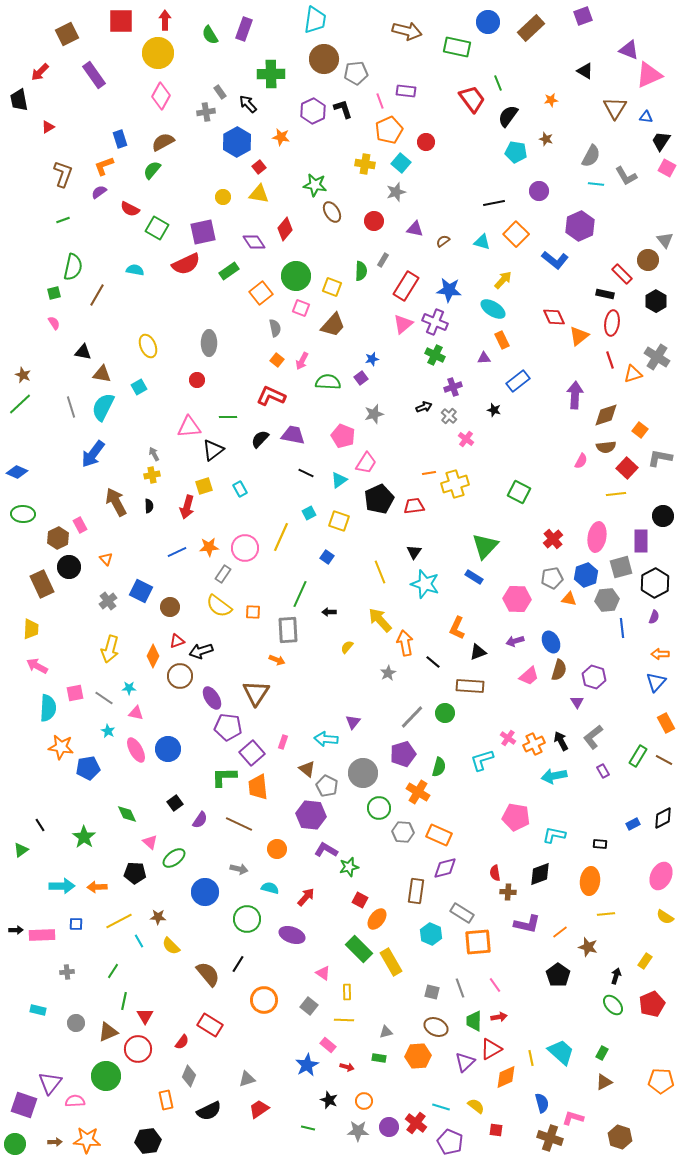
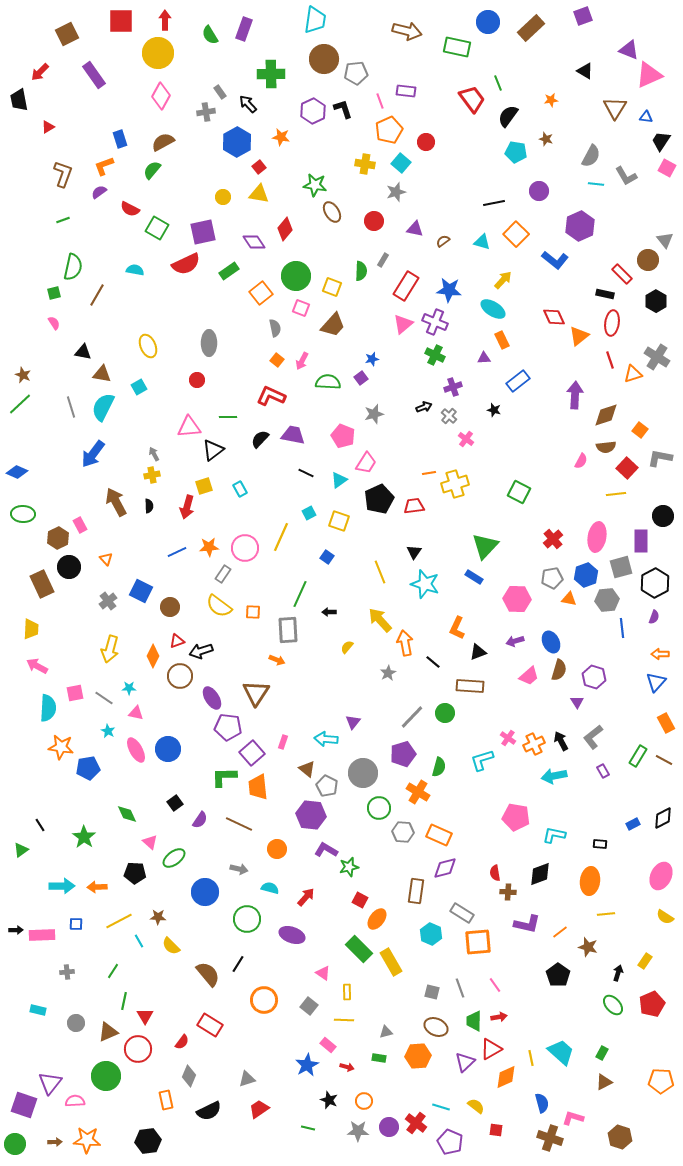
black arrow at (616, 976): moved 2 px right, 3 px up
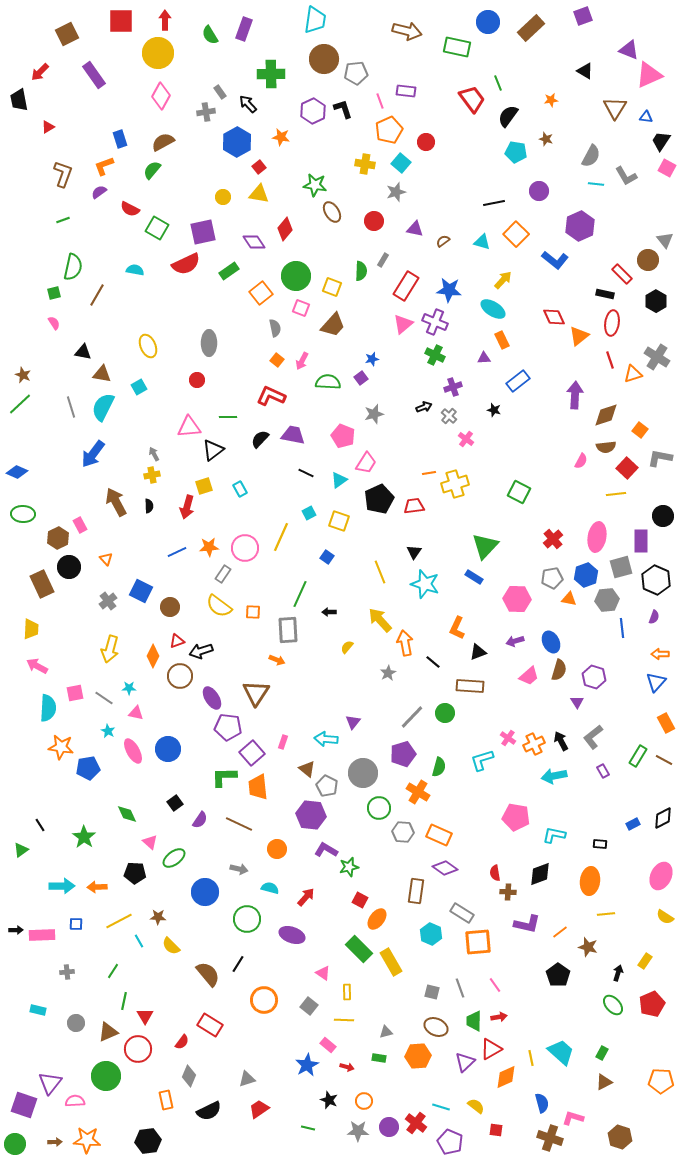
black hexagon at (655, 583): moved 1 px right, 3 px up; rotated 8 degrees counterclockwise
pink ellipse at (136, 750): moved 3 px left, 1 px down
purple diamond at (445, 868): rotated 50 degrees clockwise
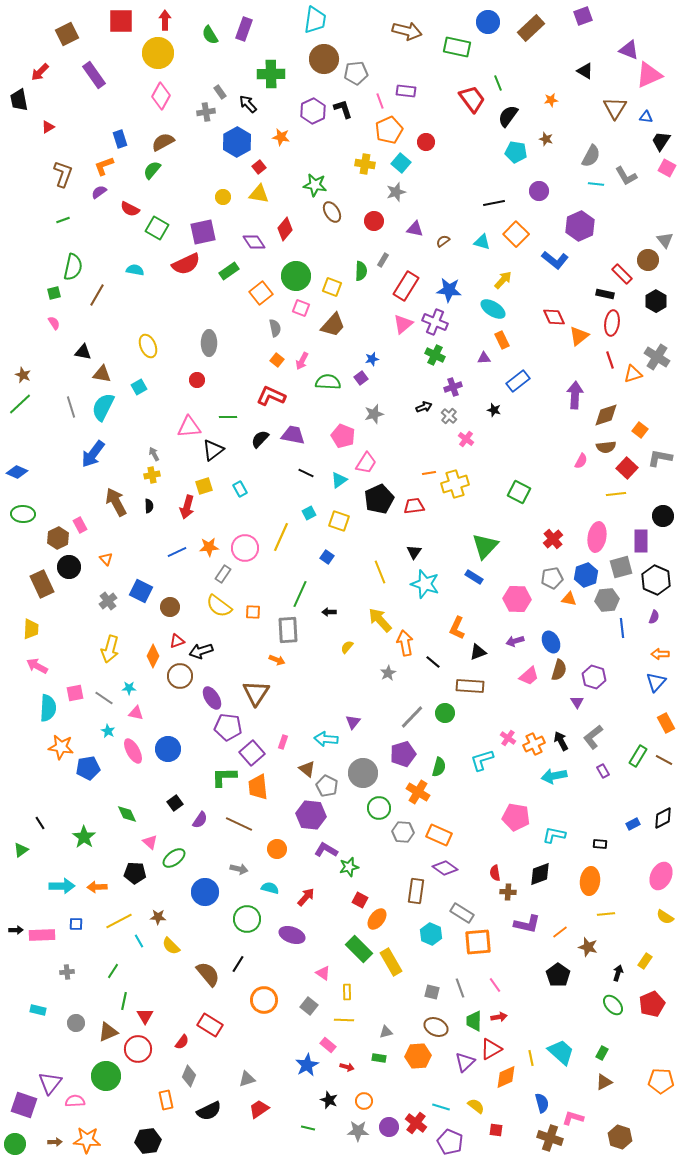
black line at (40, 825): moved 2 px up
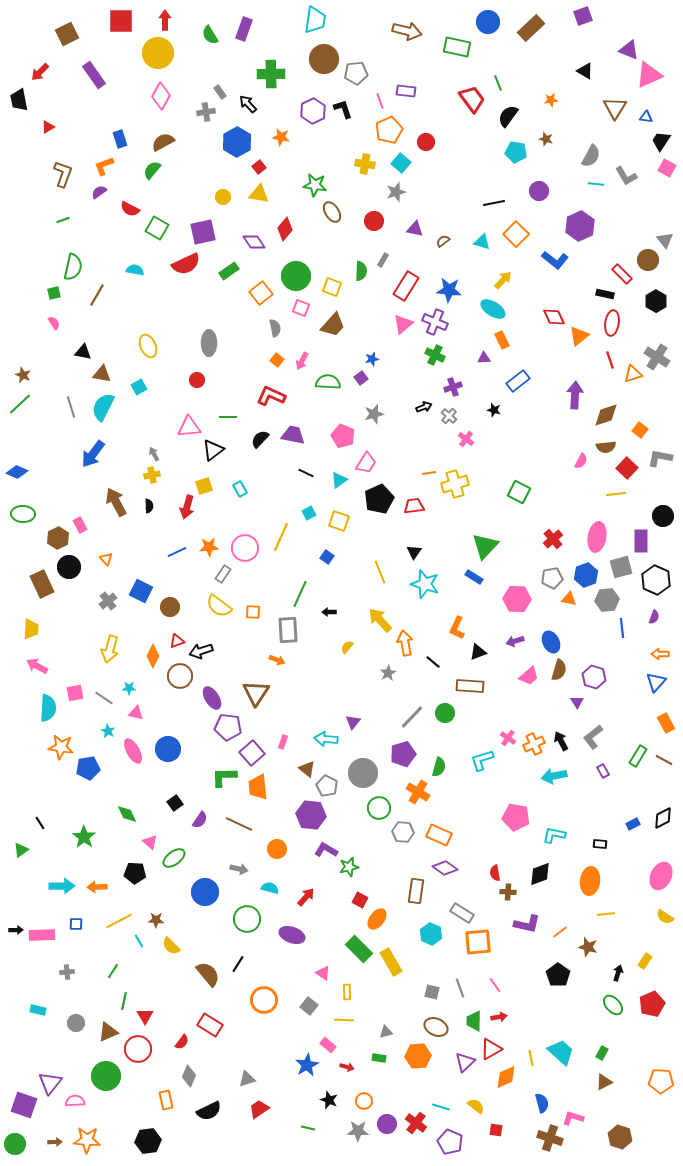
brown star at (158, 917): moved 2 px left, 3 px down
purple circle at (389, 1127): moved 2 px left, 3 px up
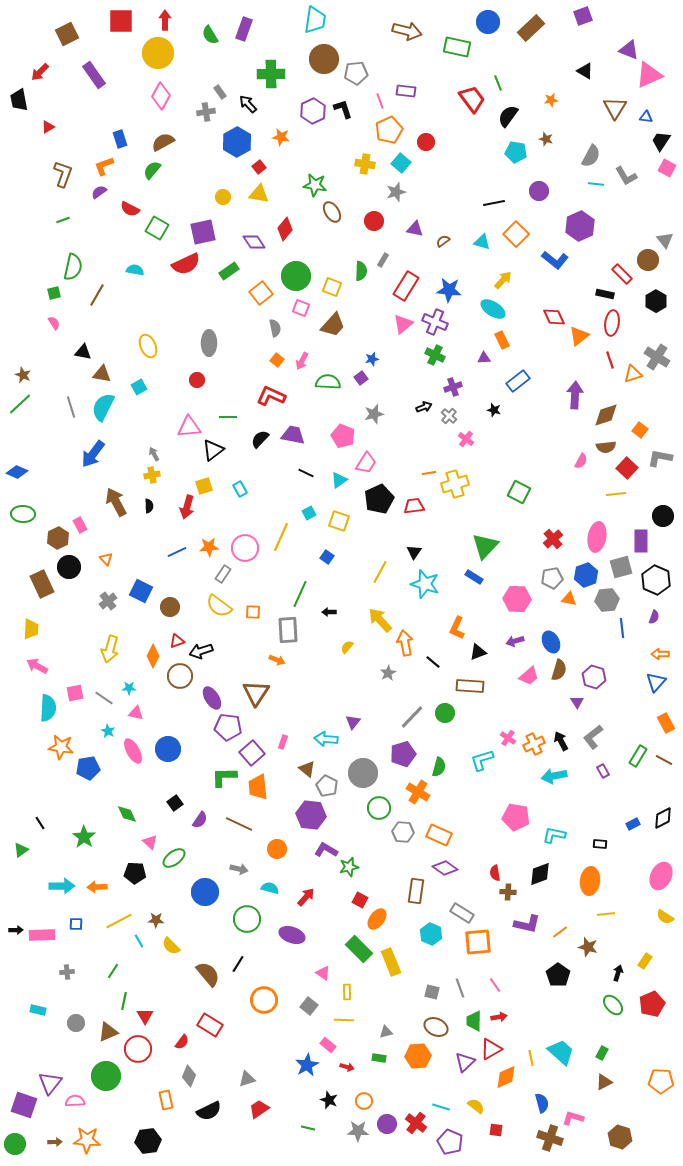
yellow line at (380, 572): rotated 50 degrees clockwise
yellow rectangle at (391, 962): rotated 8 degrees clockwise
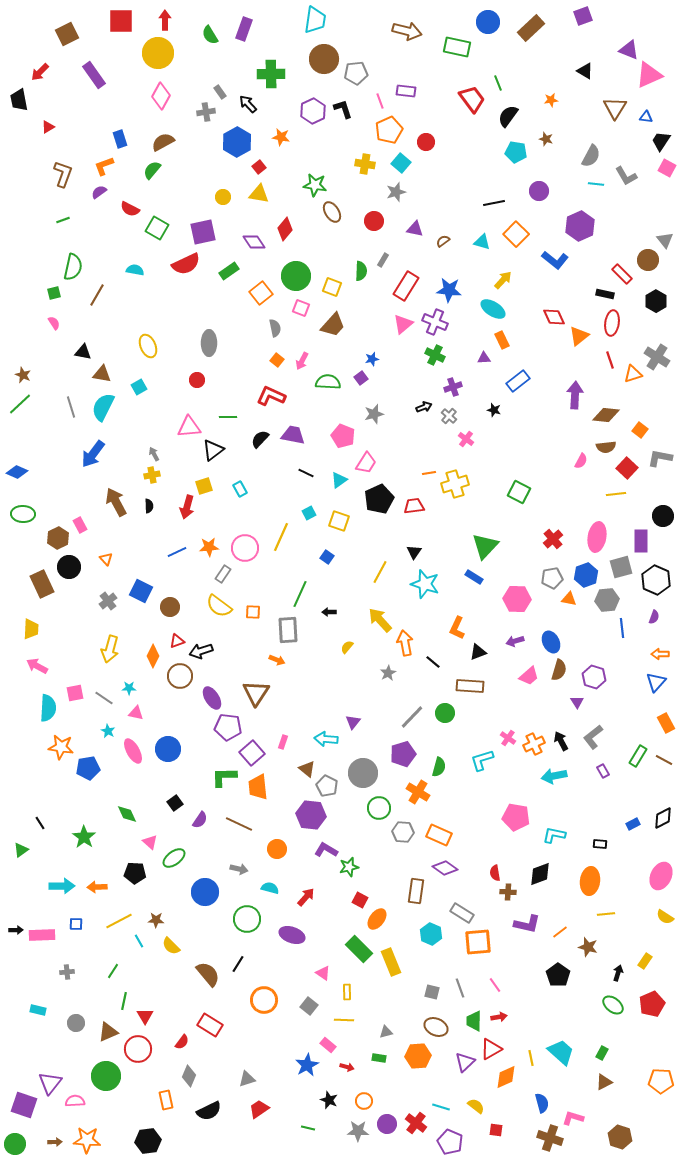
brown diamond at (606, 415): rotated 24 degrees clockwise
green ellipse at (613, 1005): rotated 10 degrees counterclockwise
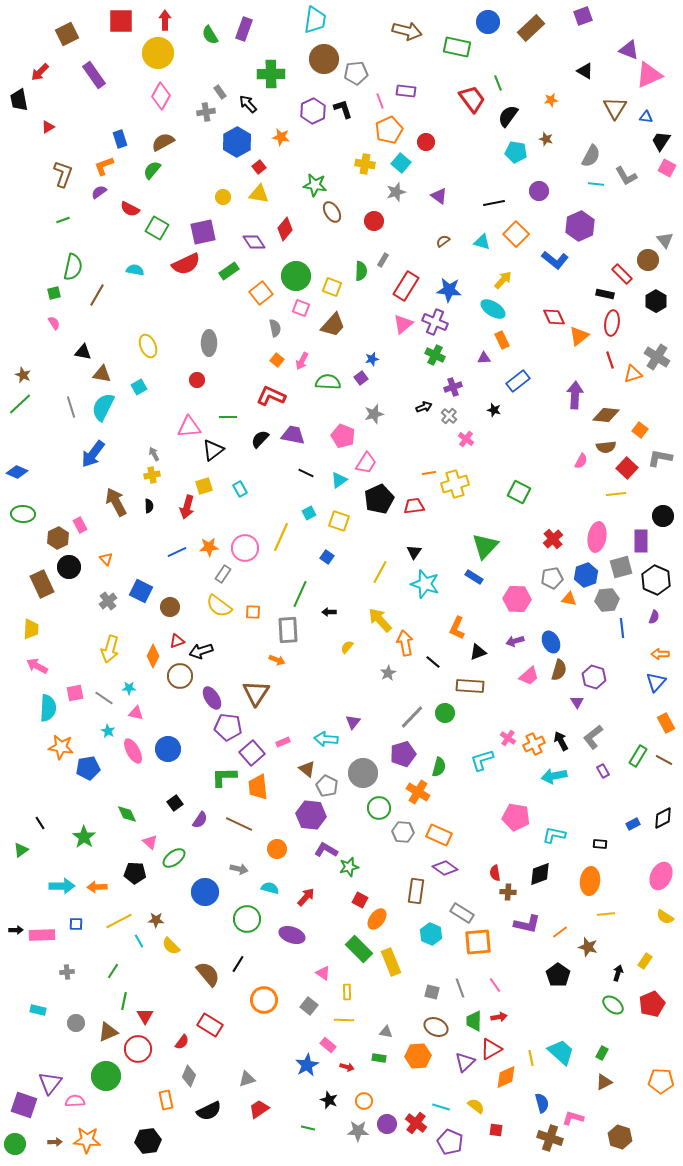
purple triangle at (415, 229): moved 24 px right, 33 px up; rotated 24 degrees clockwise
pink rectangle at (283, 742): rotated 48 degrees clockwise
gray triangle at (386, 1032): rotated 24 degrees clockwise
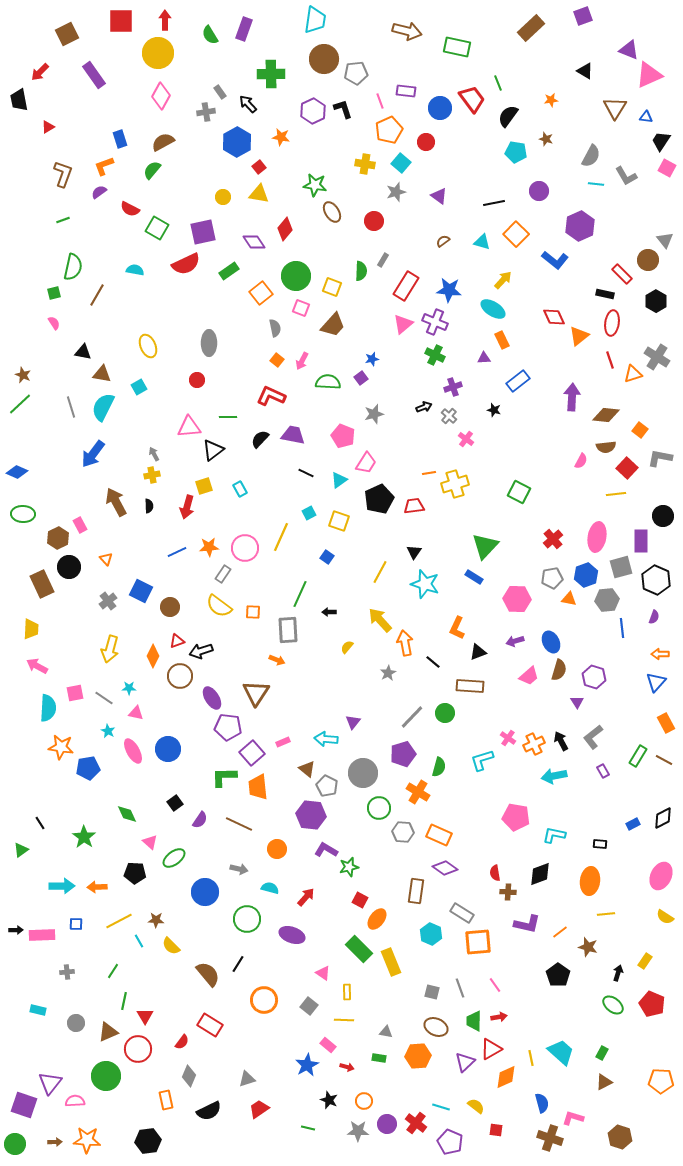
blue circle at (488, 22): moved 48 px left, 86 px down
purple arrow at (575, 395): moved 3 px left, 2 px down
red pentagon at (652, 1004): rotated 25 degrees counterclockwise
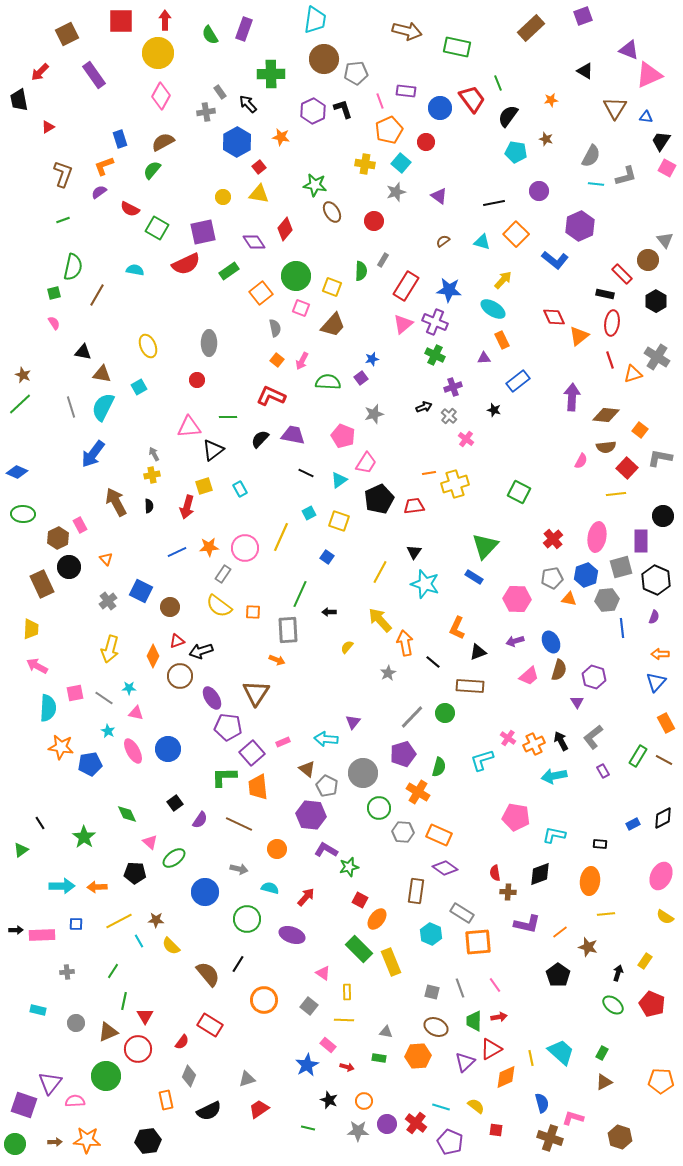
gray L-shape at (626, 176): rotated 75 degrees counterclockwise
blue pentagon at (88, 768): moved 2 px right, 4 px up
